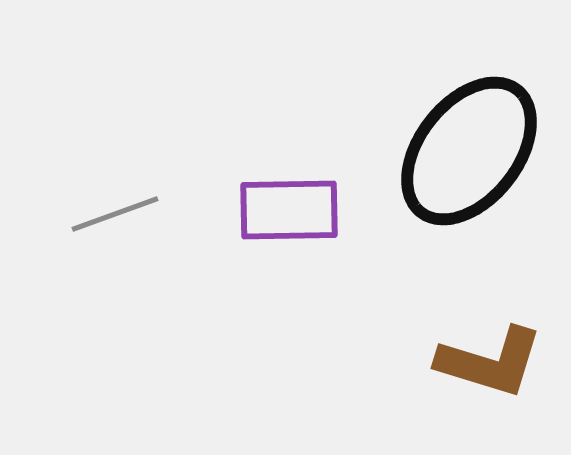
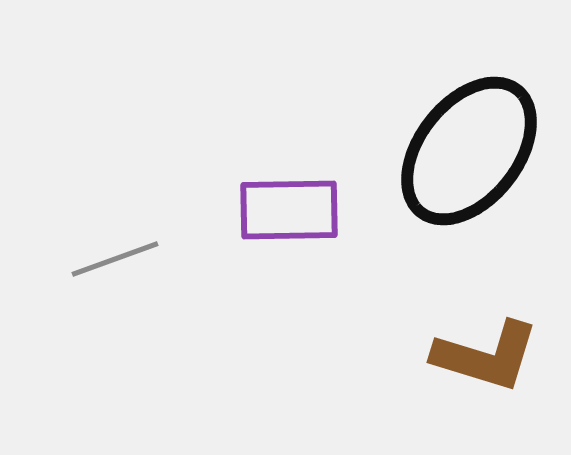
gray line: moved 45 px down
brown L-shape: moved 4 px left, 6 px up
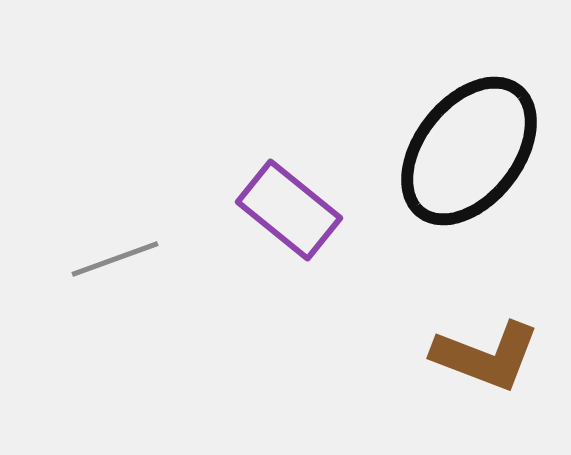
purple rectangle: rotated 40 degrees clockwise
brown L-shape: rotated 4 degrees clockwise
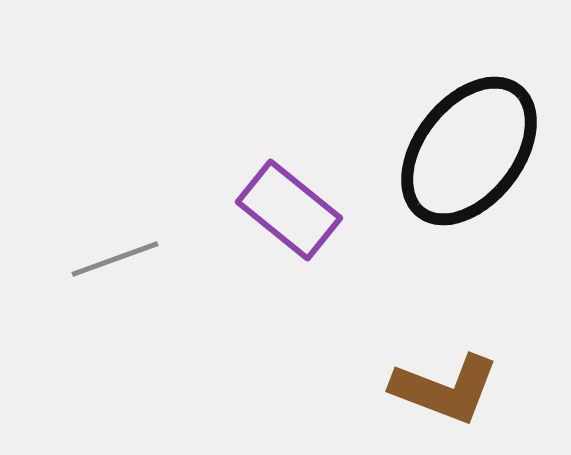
brown L-shape: moved 41 px left, 33 px down
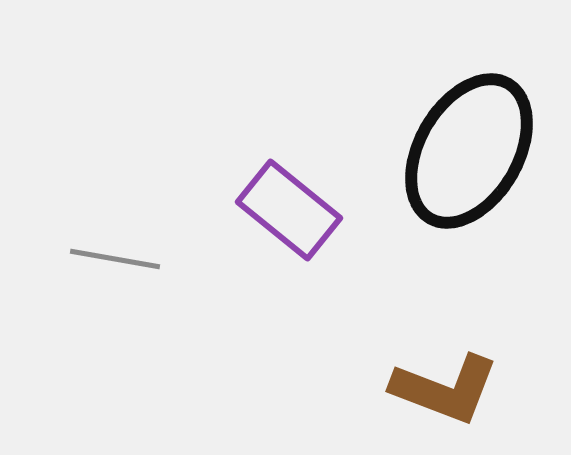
black ellipse: rotated 8 degrees counterclockwise
gray line: rotated 30 degrees clockwise
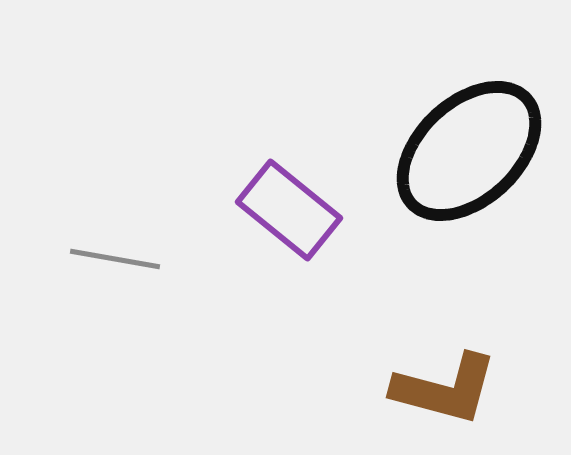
black ellipse: rotated 17 degrees clockwise
brown L-shape: rotated 6 degrees counterclockwise
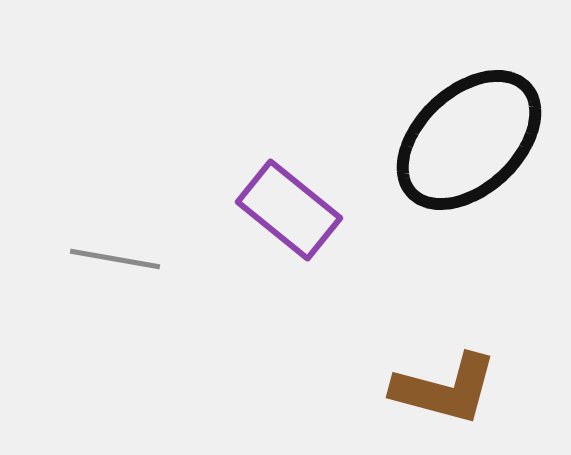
black ellipse: moved 11 px up
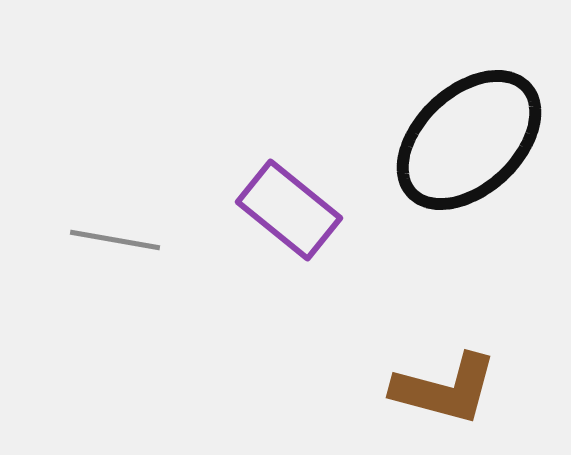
gray line: moved 19 px up
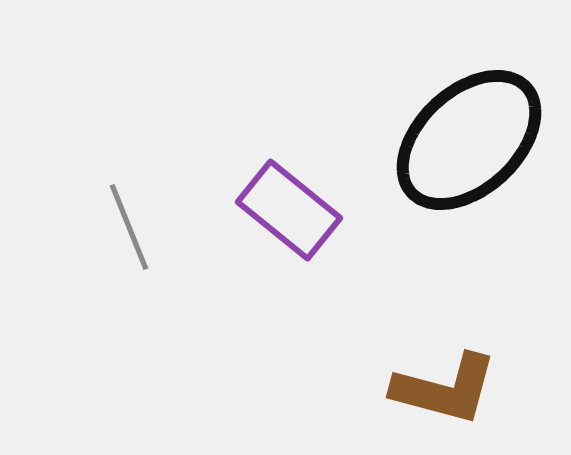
gray line: moved 14 px right, 13 px up; rotated 58 degrees clockwise
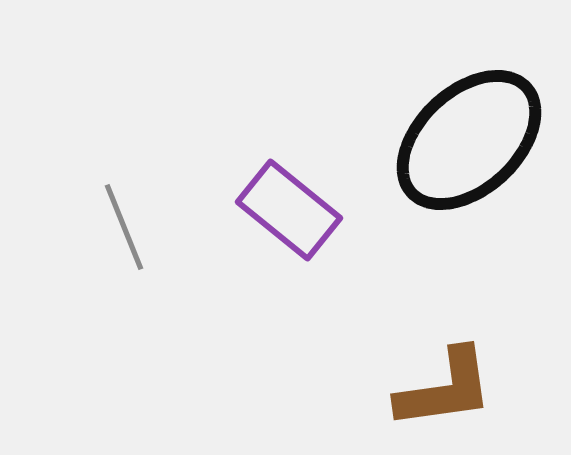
gray line: moved 5 px left
brown L-shape: rotated 23 degrees counterclockwise
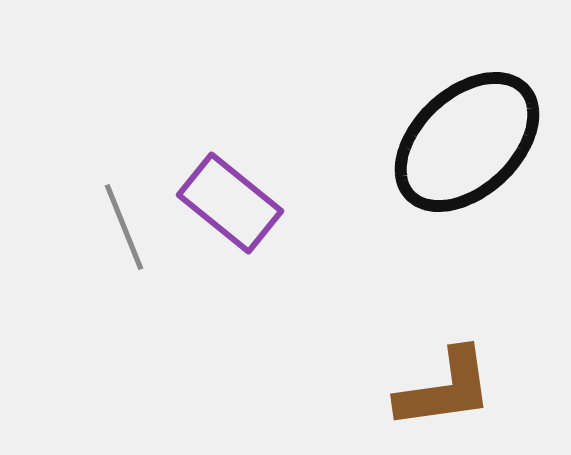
black ellipse: moved 2 px left, 2 px down
purple rectangle: moved 59 px left, 7 px up
